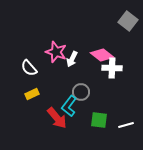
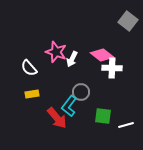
yellow rectangle: rotated 16 degrees clockwise
green square: moved 4 px right, 4 px up
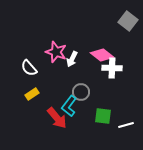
yellow rectangle: rotated 24 degrees counterclockwise
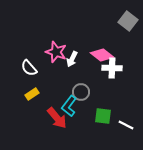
white line: rotated 42 degrees clockwise
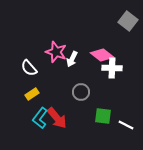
cyan L-shape: moved 29 px left, 12 px down
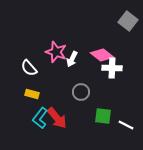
yellow rectangle: rotated 48 degrees clockwise
